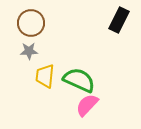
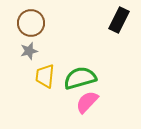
gray star: rotated 12 degrees counterclockwise
green semicircle: moved 1 px right, 2 px up; rotated 40 degrees counterclockwise
pink semicircle: moved 3 px up
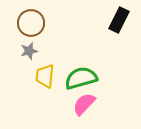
green semicircle: moved 1 px right
pink semicircle: moved 3 px left, 2 px down
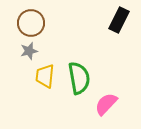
green semicircle: moved 2 px left; rotated 96 degrees clockwise
pink semicircle: moved 22 px right
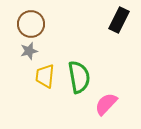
brown circle: moved 1 px down
green semicircle: moved 1 px up
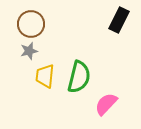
green semicircle: rotated 24 degrees clockwise
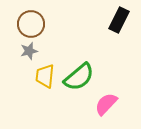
green semicircle: rotated 36 degrees clockwise
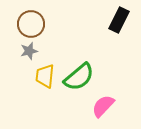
pink semicircle: moved 3 px left, 2 px down
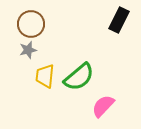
gray star: moved 1 px left, 1 px up
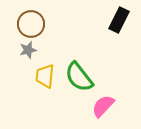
green semicircle: rotated 92 degrees clockwise
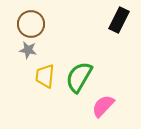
gray star: rotated 24 degrees clockwise
green semicircle: rotated 68 degrees clockwise
